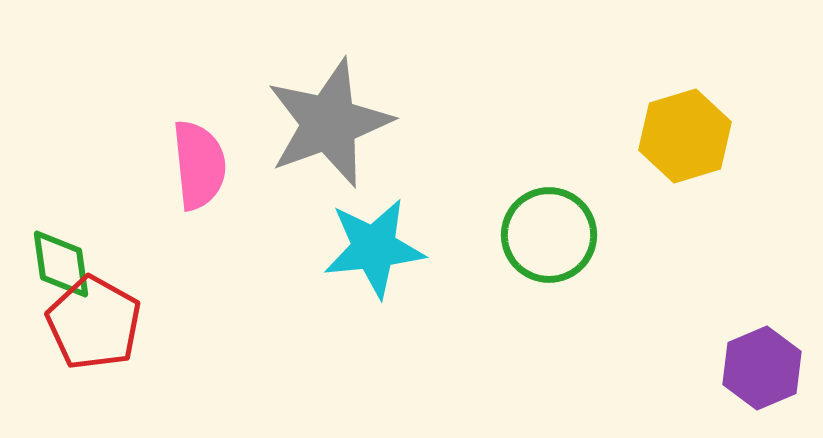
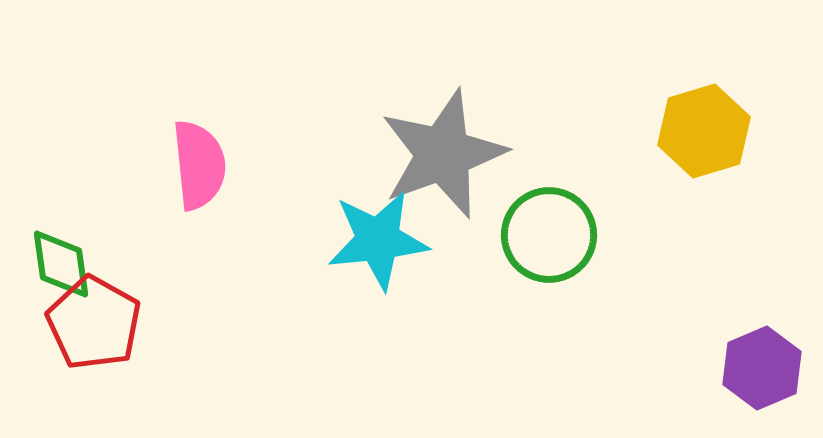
gray star: moved 114 px right, 31 px down
yellow hexagon: moved 19 px right, 5 px up
cyan star: moved 4 px right, 8 px up
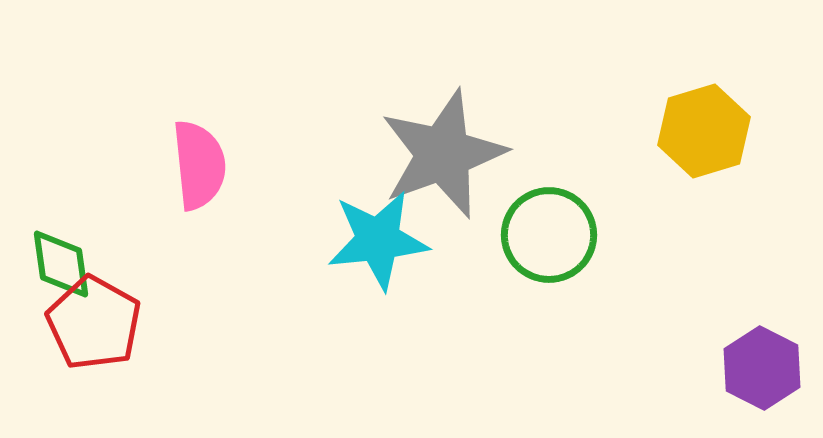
purple hexagon: rotated 10 degrees counterclockwise
